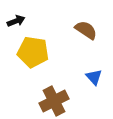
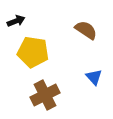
brown cross: moved 9 px left, 6 px up
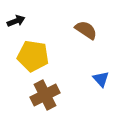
yellow pentagon: moved 4 px down
blue triangle: moved 7 px right, 2 px down
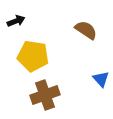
brown cross: rotated 8 degrees clockwise
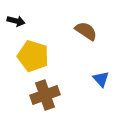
black arrow: rotated 36 degrees clockwise
brown semicircle: moved 1 px down
yellow pentagon: rotated 8 degrees clockwise
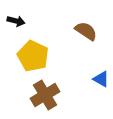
yellow pentagon: rotated 8 degrees clockwise
blue triangle: rotated 18 degrees counterclockwise
brown cross: rotated 12 degrees counterclockwise
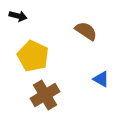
black arrow: moved 2 px right, 5 px up
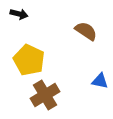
black arrow: moved 1 px right, 2 px up
yellow pentagon: moved 4 px left, 4 px down
blue triangle: moved 1 px left, 2 px down; rotated 18 degrees counterclockwise
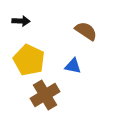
black arrow: moved 2 px right, 7 px down; rotated 12 degrees counterclockwise
blue triangle: moved 27 px left, 15 px up
